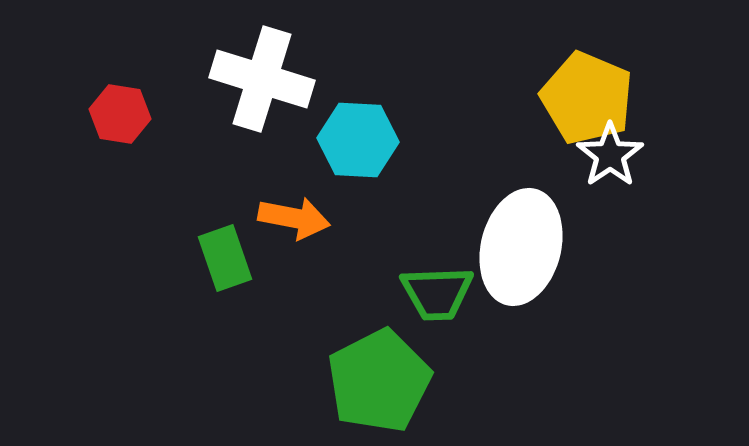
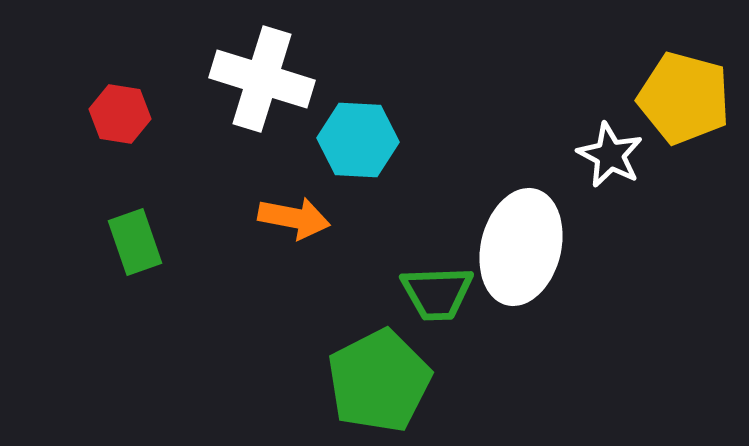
yellow pentagon: moved 97 px right; rotated 8 degrees counterclockwise
white star: rotated 10 degrees counterclockwise
green rectangle: moved 90 px left, 16 px up
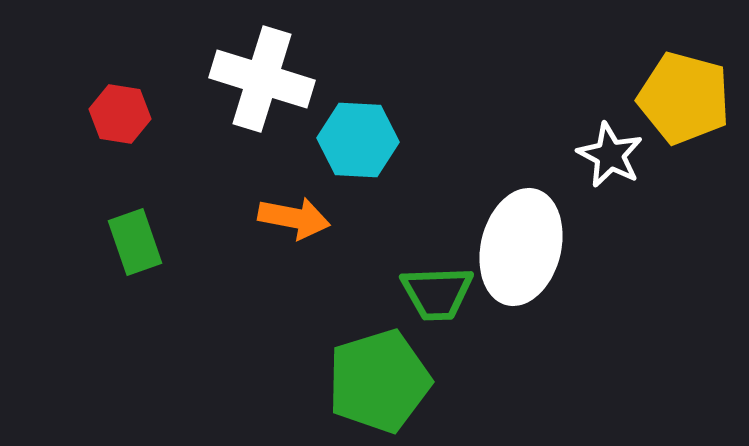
green pentagon: rotated 10 degrees clockwise
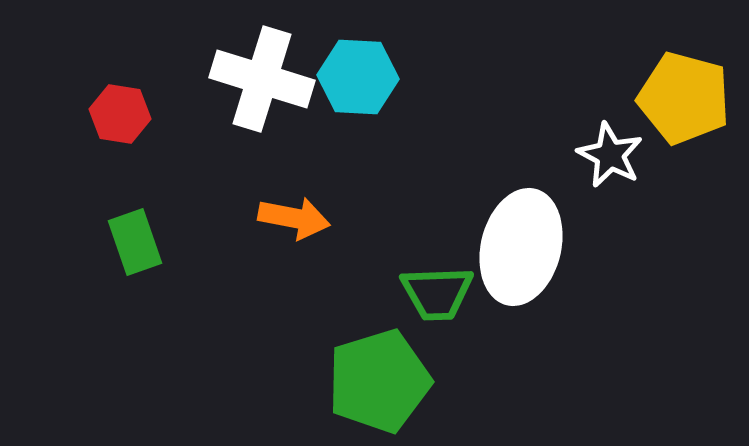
cyan hexagon: moved 63 px up
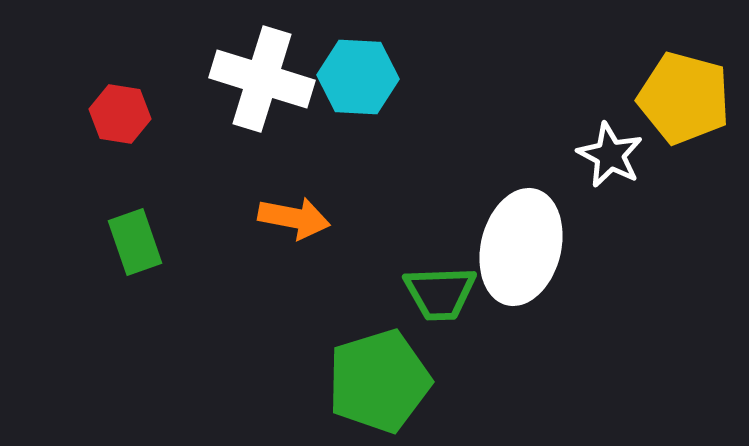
green trapezoid: moved 3 px right
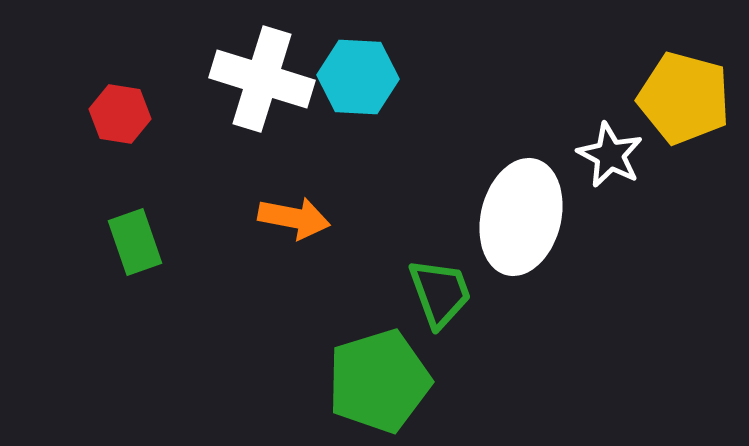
white ellipse: moved 30 px up
green trapezoid: rotated 108 degrees counterclockwise
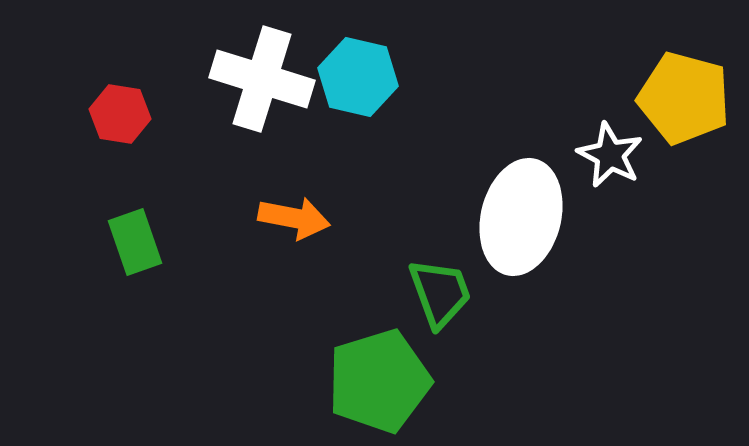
cyan hexagon: rotated 10 degrees clockwise
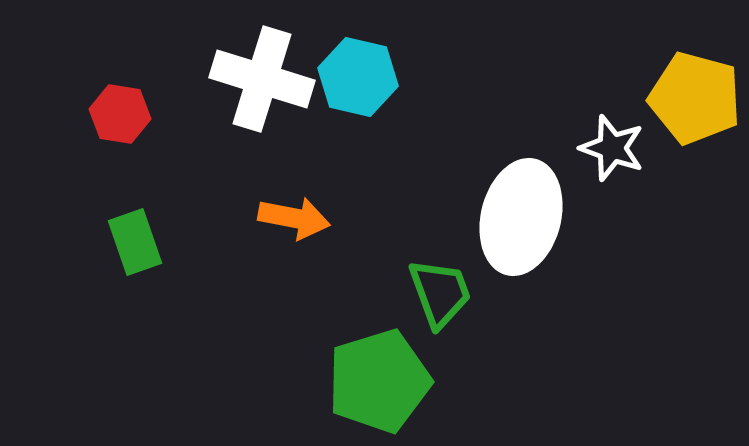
yellow pentagon: moved 11 px right
white star: moved 2 px right, 7 px up; rotated 8 degrees counterclockwise
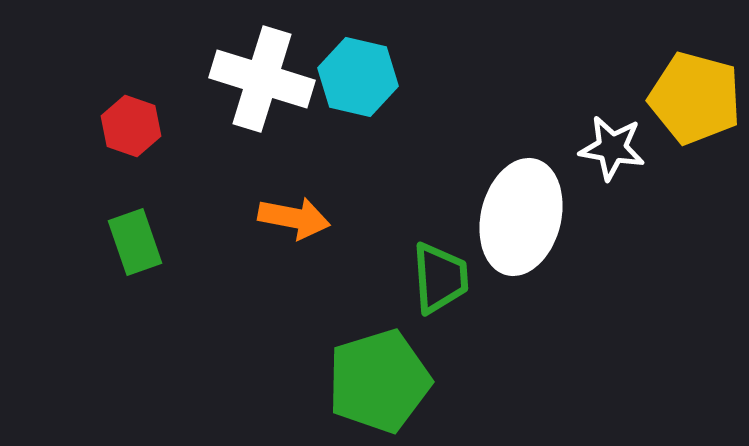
red hexagon: moved 11 px right, 12 px down; rotated 10 degrees clockwise
white star: rotated 10 degrees counterclockwise
green trapezoid: moved 15 px up; rotated 16 degrees clockwise
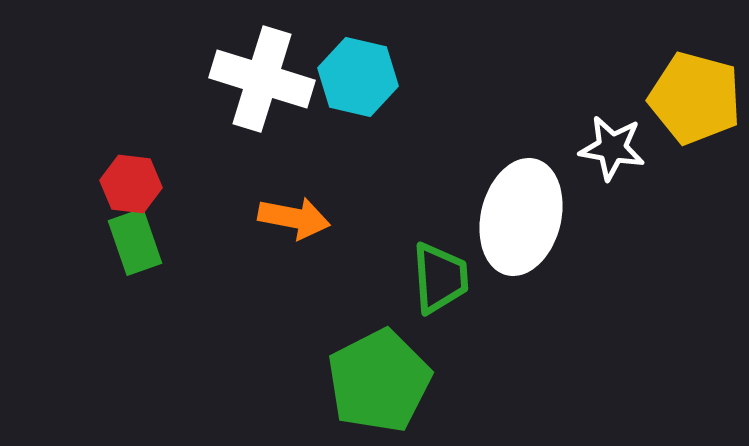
red hexagon: moved 58 px down; rotated 12 degrees counterclockwise
green pentagon: rotated 10 degrees counterclockwise
